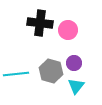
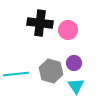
cyan triangle: rotated 12 degrees counterclockwise
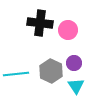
gray hexagon: rotated 10 degrees clockwise
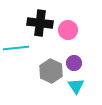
cyan line: moved 26 px up
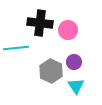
purple circle: moved 1 px up
